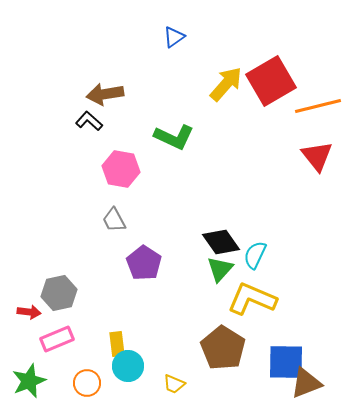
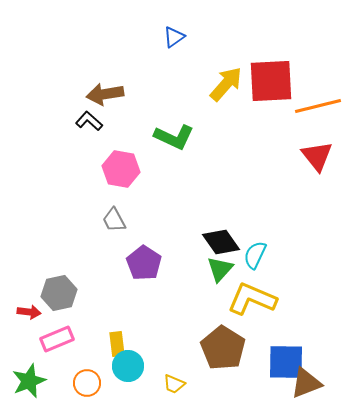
red square: rotated 27 degrees clockwise
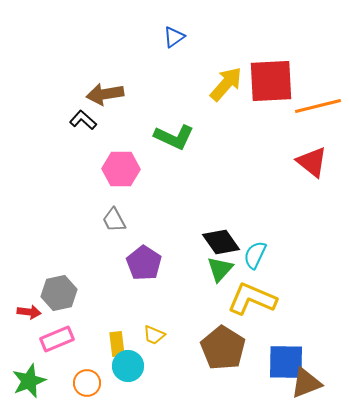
black L-shape: moved 6 px left, 1 px up
red triangle: moved 5 px left, 6 px down; rotated 12 degrees counterclockwise
pink hexagon: rotated 9 degrees counterclockwise
yellow trapezoid: moved 20 px left, 49 px up
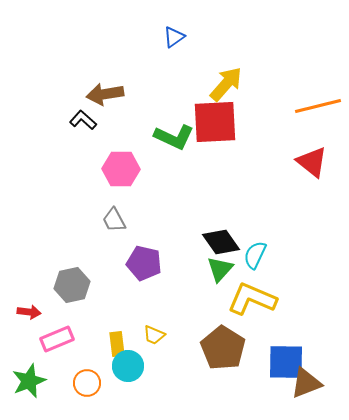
red square: moved 56 px left, 41 px down
purple pentagon: rotated 20 degrees counterclockwise
gray hexagon: moved 13 px right, 8 px up
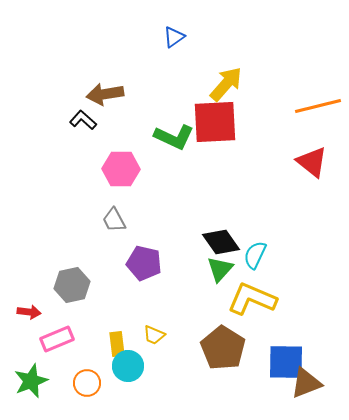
green star: moved 2 px right
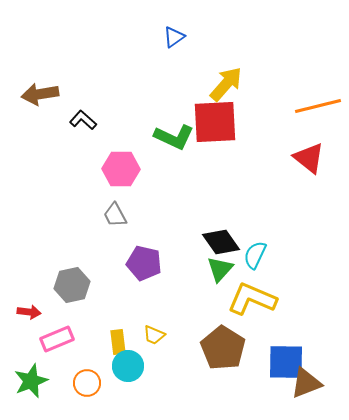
brown arrow: moved 65 px left
red triangle: moved 3 px left, 4 px up
gray trapezoid: moved 1 px right, 5 px up
yellow rectangle: moved 1 px right, 2 px up
